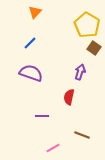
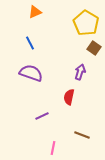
orange triangle: rotated 24 degrees clockwise
yellow pentagon: moved 1 px left, 2 px up
blue line: rotated 72 degrees counterclockwise
purple line: rotated 24 degrees counterclockwise
pink line: rotated 48 degrees counterclockwise
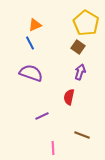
orange triangle: moved 13 px down
brown square: moved 16 px left, 1 px up
pink line: rotated 16 degrees counterclockwise
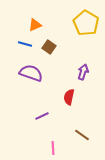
blue line: moved 5 px left, 1 px down; rotated 48 degrees counterclockwise
brown square: moved 29 px left
purple arrow: moved 3 px right
brown line: rotated 14 degrees clockwise
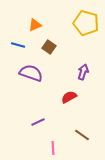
yellow pentagon: rotated 15 degrees counterclockwise
blue line: moved 7 px left, 1 px down
red semicircle: rotated 49 degrees clockwise
purple line: moved 4 px left, 6 px down
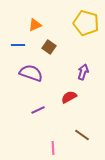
blue line: rotated 16 degrees counterclockwise
purple line: moved 12 px up
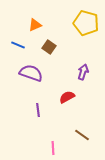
blue line: rotated 24 degrees clockwise
red semicircle: moved 2 px left
purple line: rotated 72 degrees counterclockwise
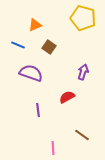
yellow pentagon: moved 3 px left, 5 px up
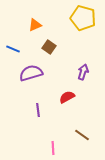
blue line: moved 5 px left, 4 px down
purple semicircle: rotated 35 degrees counterclockwise
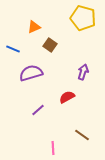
orange triangle: moved 1 px left, 2 px down
brown square: moved 1 px right, 2 px up
purple line: rotated 56 degrees clockwise
